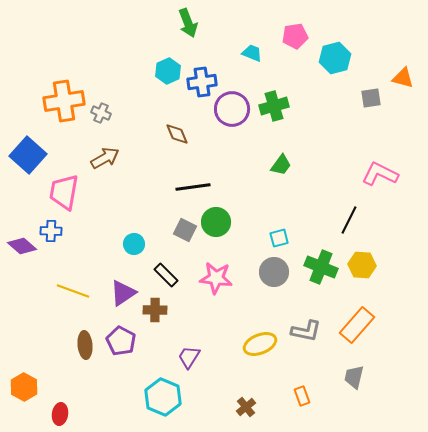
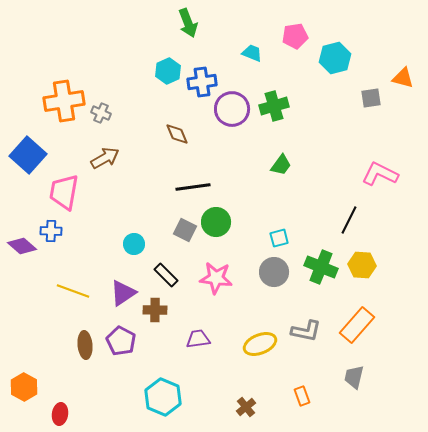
purple trapezoid at (189, 357): moved 9 px right, 18 px up; rotated 50 degrees clockwise
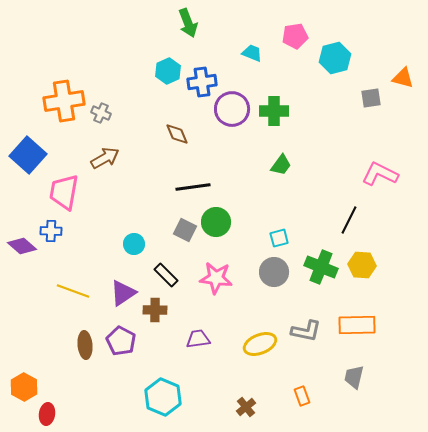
green cross at (274, 106): moved 5 px down; rotated 16 degrees clockwise
orange rectangle at (357, 325): rotated 48 degrees clockwise
red ellipse at (60, 414): moved 13 px left
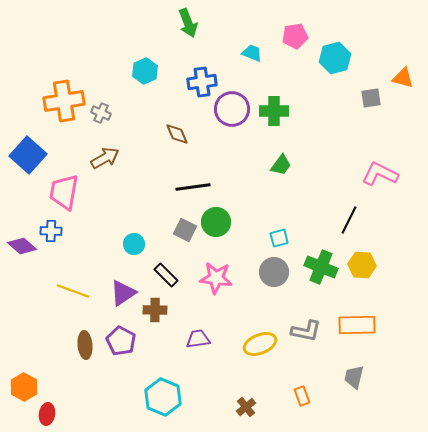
cyan hexagon at (168, 71): moved 23 px left
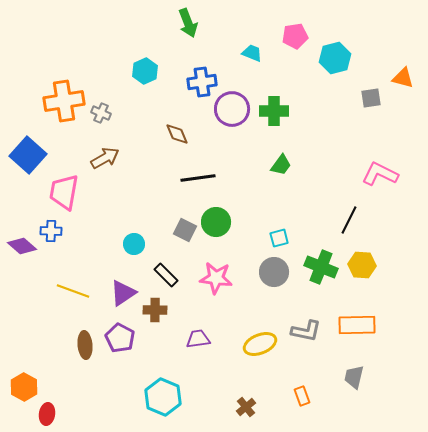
black line at (193, 187): moved 5 px right, 9 px up
purple pentagon at (121, 341): moved 1 px left, 3 px up
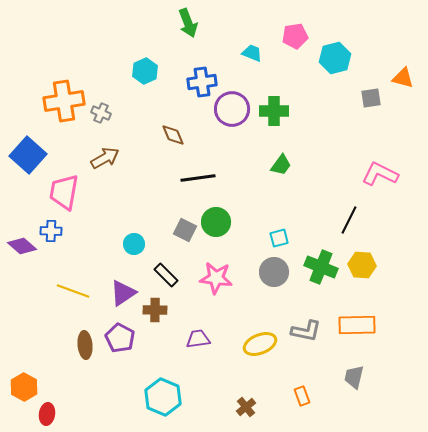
brown diamond at (177, 134): moved 4 px left, 1 px down
